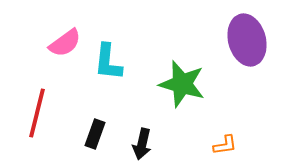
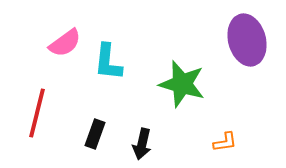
orange L-shape: moved 3 px up
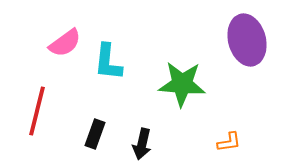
green star: rotated 12 degrees counterclockwise
red line: moved 2 px up
orange L-shape: moved 4 px right
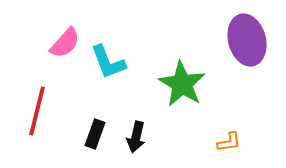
pink semicircle: rotated 12 degrees counterclockwise
cyan L-shape: rotated 27 degrees counterclockwise
green star: rotated 27 degrees clockwise
black arrow: moved 6 px left, 7 px up
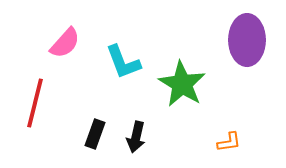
purple ellipse: rotated 15 degrees clockwise
cyan L-shape: moved 15 px right
red line: moved 2 px left, 8 px up
